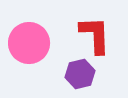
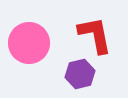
red L-shape: rotated 9 degrees counterclockwise
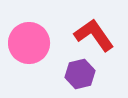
red L-shape: moved 1 px left; rotated 24 degrees counterclockwise
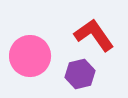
pink circle: moved 1 px right, 13 px down
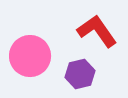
red L-shape: moved 3 px right, 4 px up
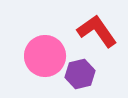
pink circle: moved 15 px right
